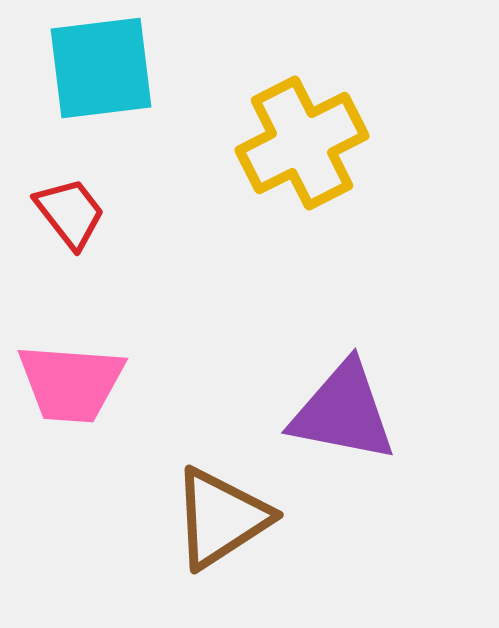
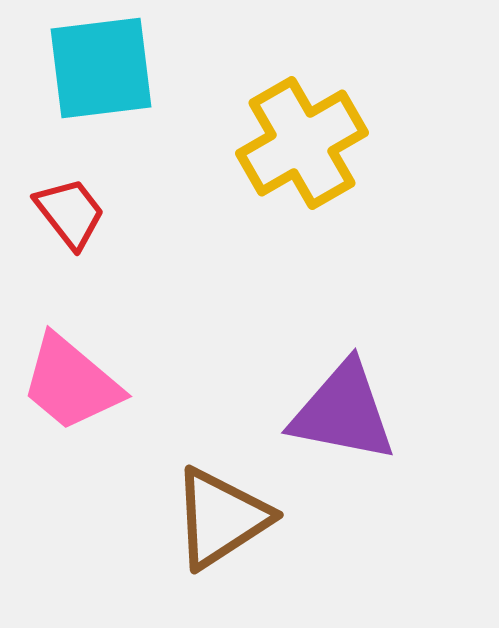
yellow cross: rotated 3 degrees counterclockwise
pink trapezoid: rotated 36 degrees clockwise
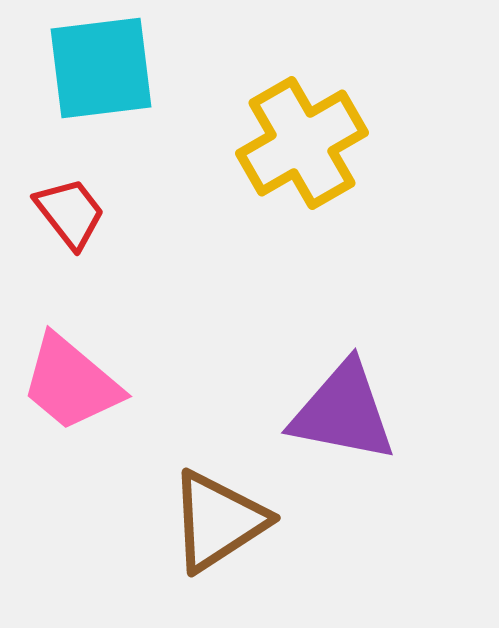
brown triangle: moved 3 px left, 3 px down
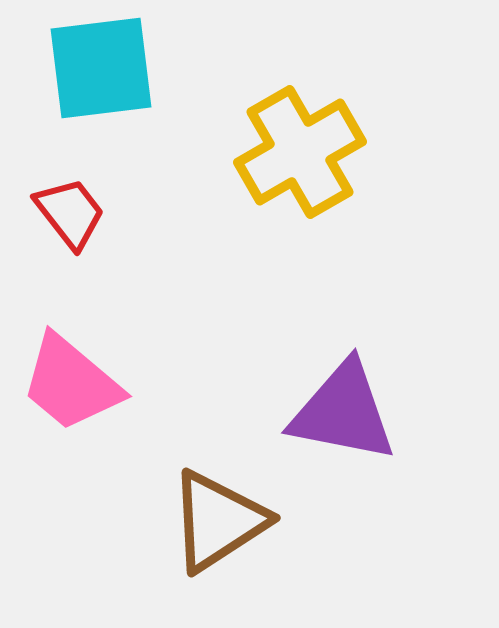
yellow cross: moved 2 px left, 9 px down
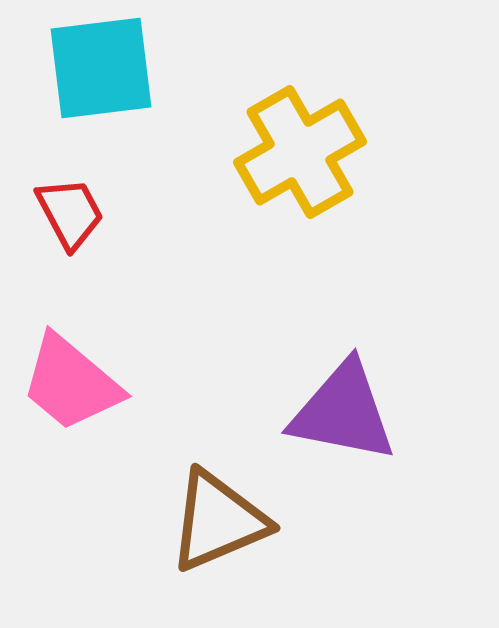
red trapezoid: rotated 10 degrees clockwise
brown triangle: rotated 10 degrees clockwise
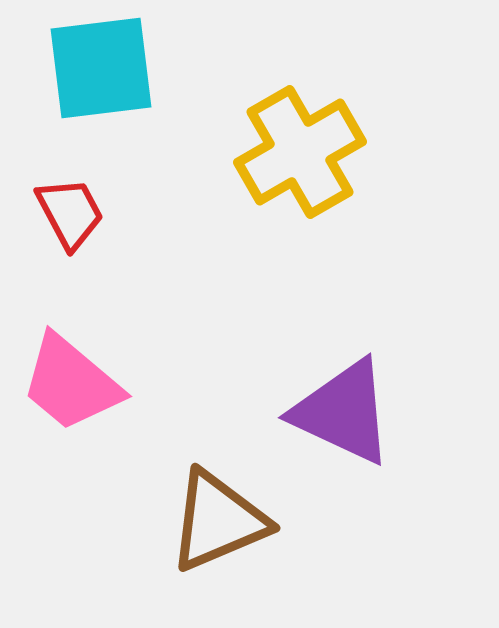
purple triangle: rotated 14 degrees clockwise
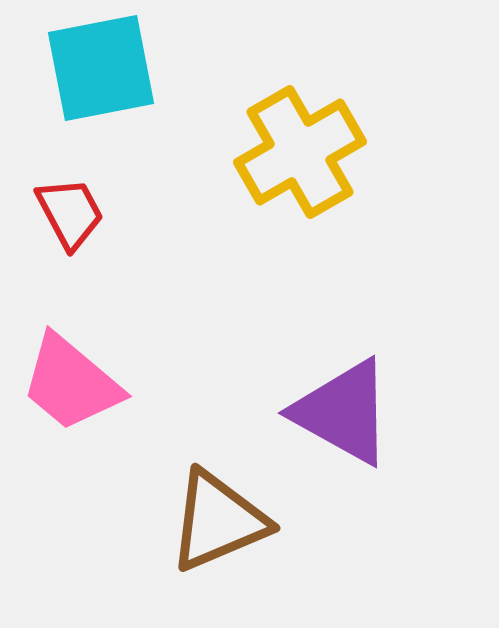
cyan square: rotated 4 degrees counterclockwise
purple triangle: rotated 4 degrees clockwise
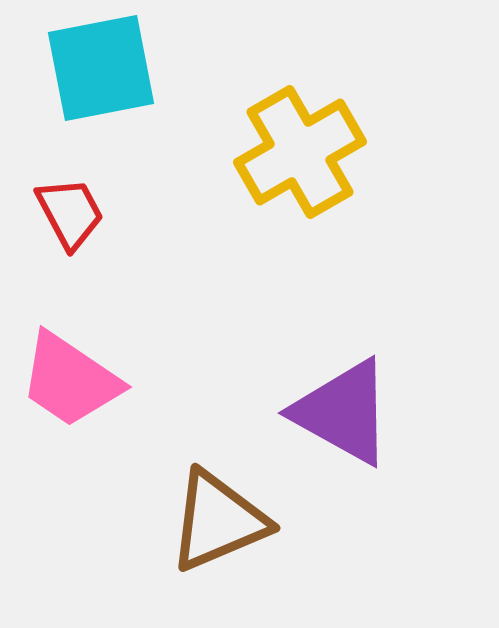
pink trapezoid: moved 1 px left, 3 px up; rotated 6 degrees counterclockwise
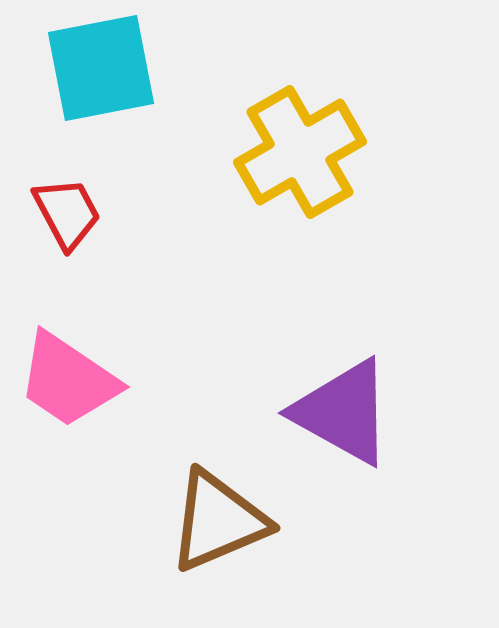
red trapezoid: moved 3 px left
pink trapezoid: moved 2 px left
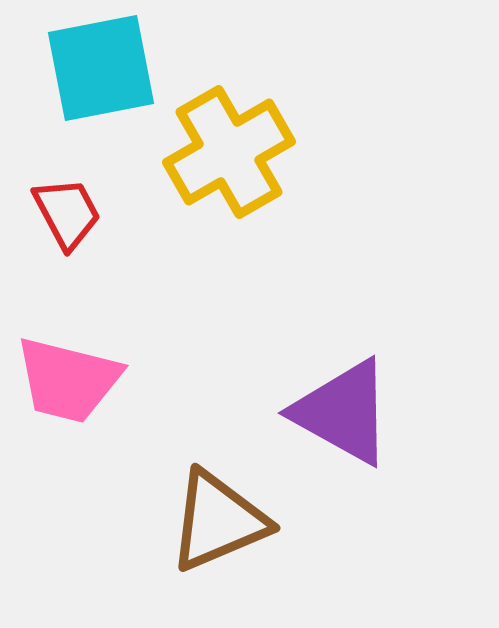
yellow cross: moved 71 px left
pink trapezoid: rotated 20 degrees counterclockwise
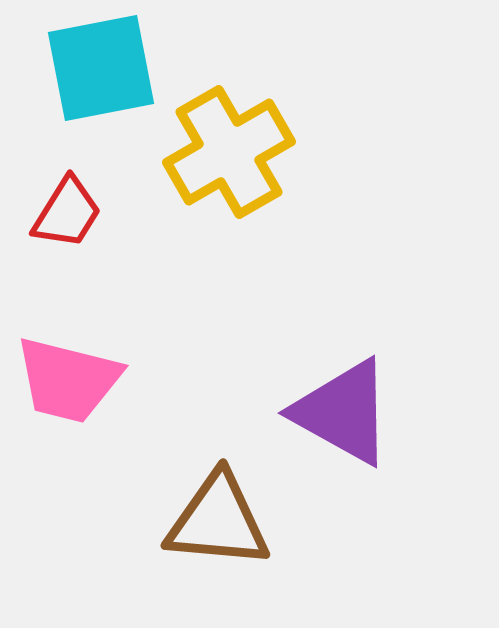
red trapezoid: rotated 60 degrees clockwise
brown triangle: rotated 28 degrees clockwise
